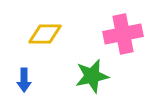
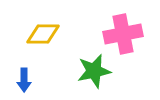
yellow diamond: moved 2 px left
green star: moved 2 px right, 5 px up
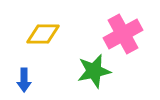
pink cross: rotated 18 degrees counterclockwise
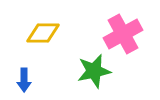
yellow diamond: moved 1 px up
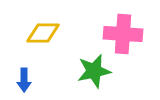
pink cross: rotated 33 degrees clockwise
